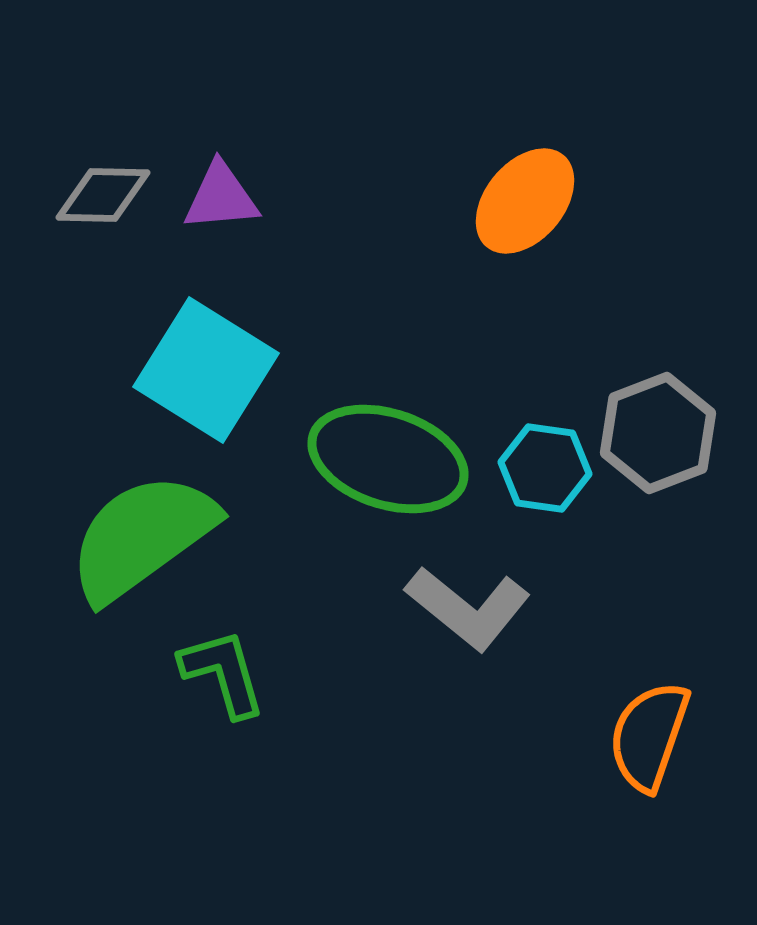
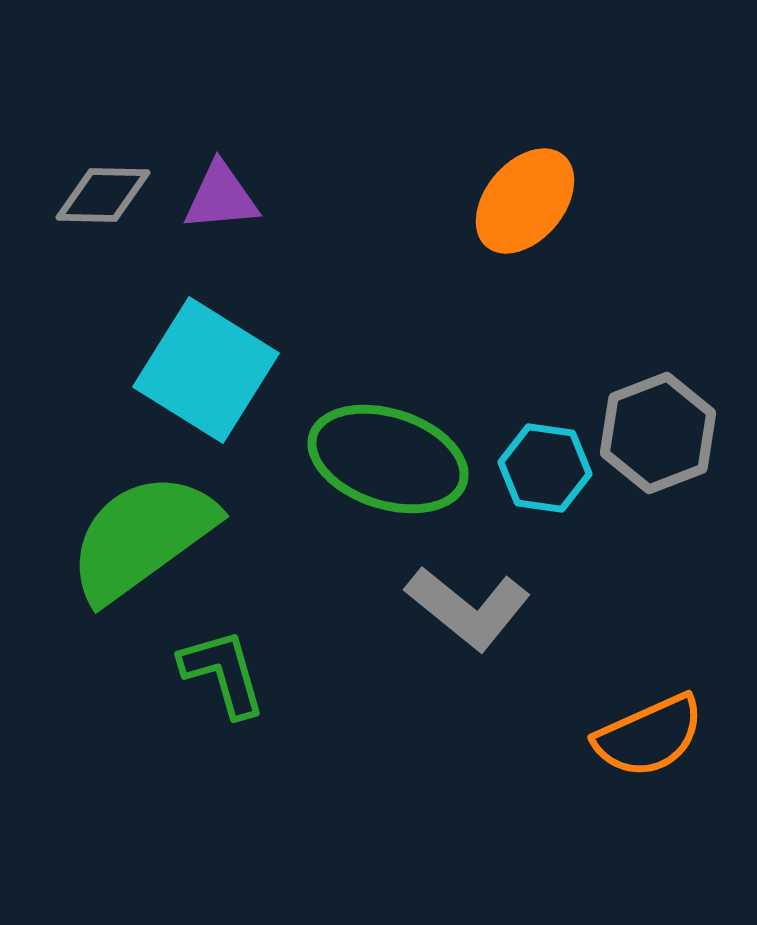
orange semicircle: rotated 133 degrees counterclockwise
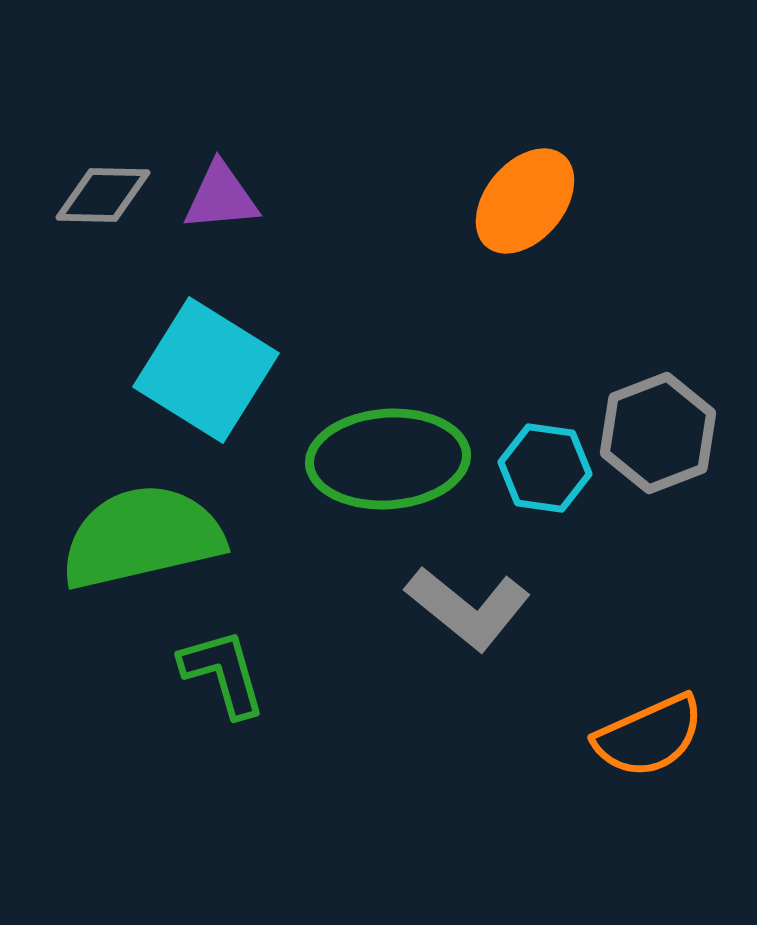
green ellipse: rotated 22 degrees counterclockwise
green semicircle: rotated 23 degrees clockwise
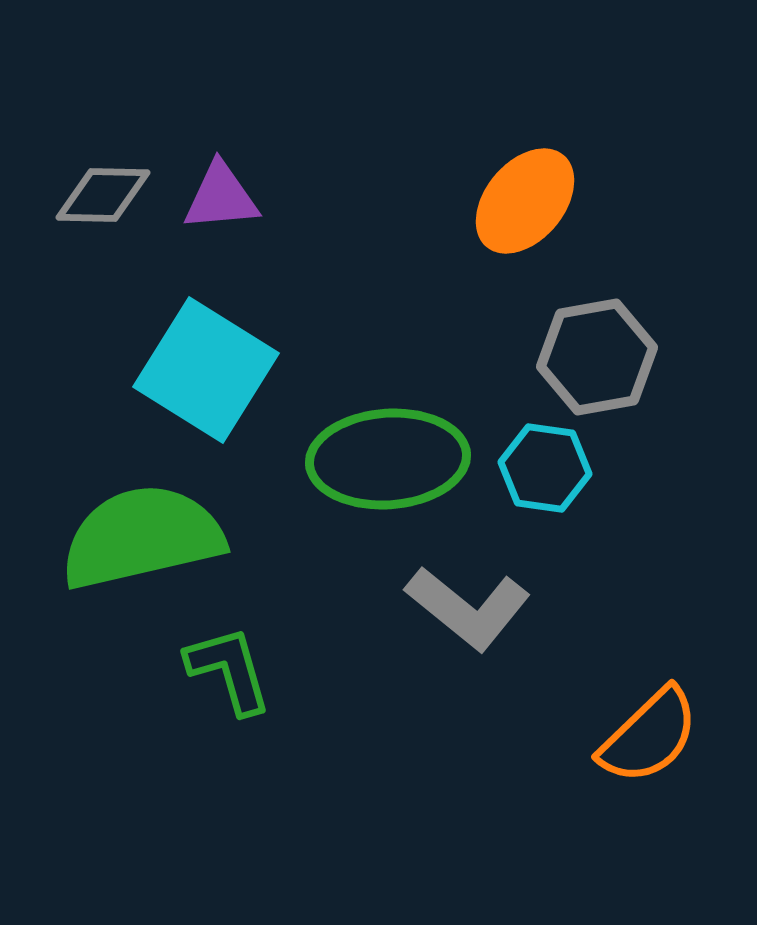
gray hexagon: moved 61 px left, 76 px up; rotated 11 degrees clockwise
green L-shape: moved 6 px right, 3 px up
orange semicircle: rotated 20 degrees counterclockwise
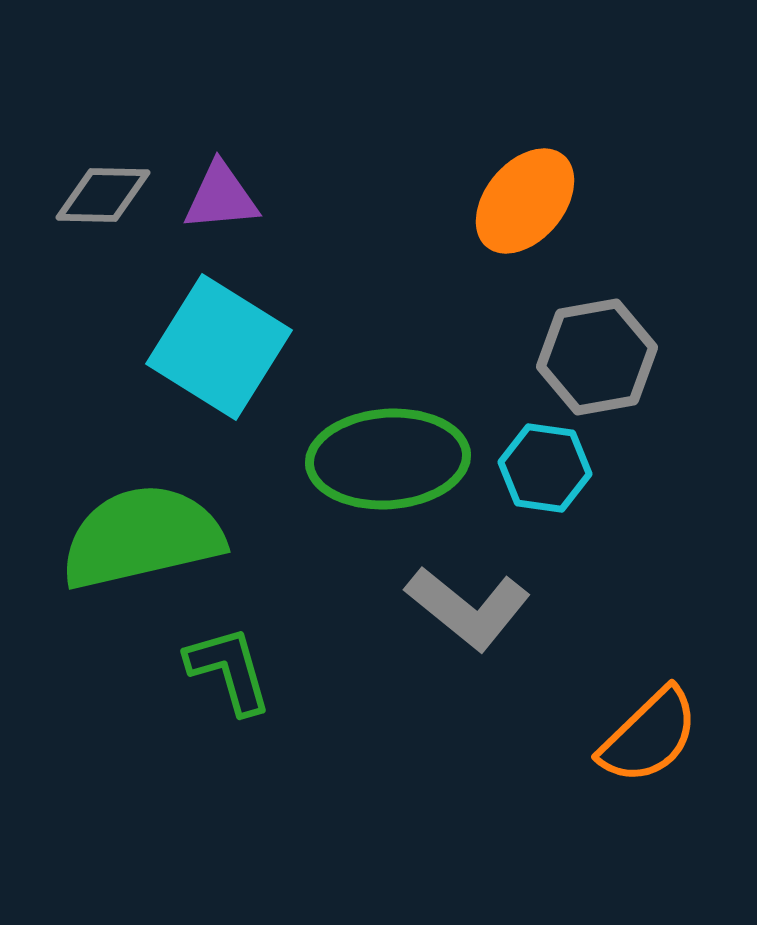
cyan square: moved 13 px right, 23 px up
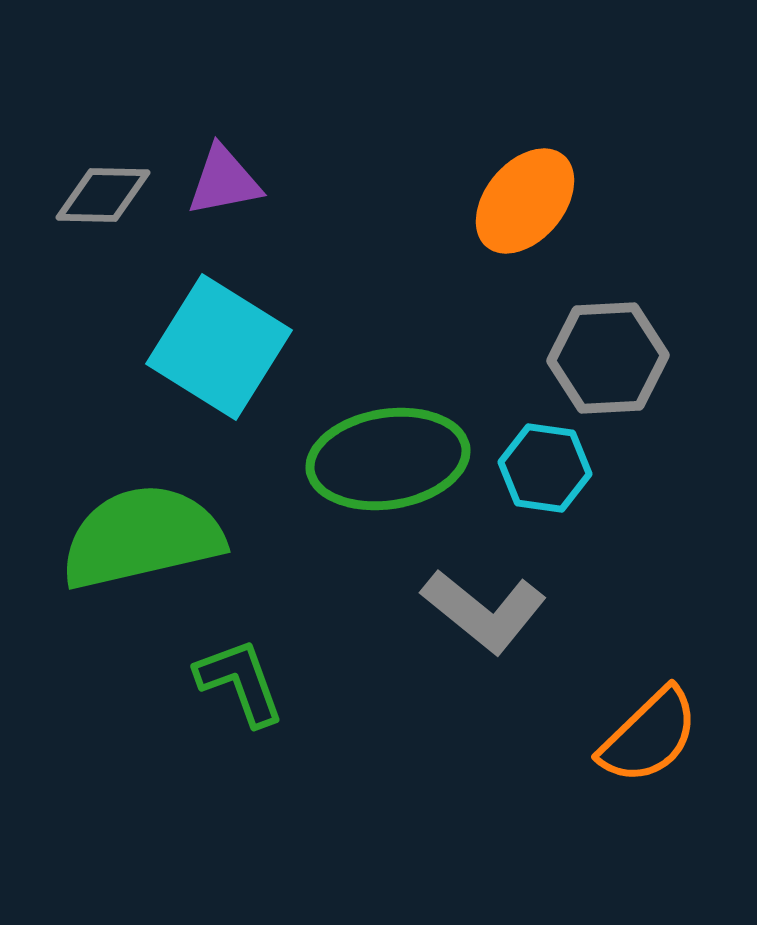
purple triangle: moved 3 px right, 16 px up; rotated 6 degrees counterclockwise
gray hexagon: moved 11 px right, 1 px down; rotated 7 degrees clockwise
green ellipse: rotated 5 degrees counterclockwise
gray L-shape: moved 16 px right, 3 px down
green L-shape: moved 11 px right, 12 px down; rotated 4 degrees counterclockwise
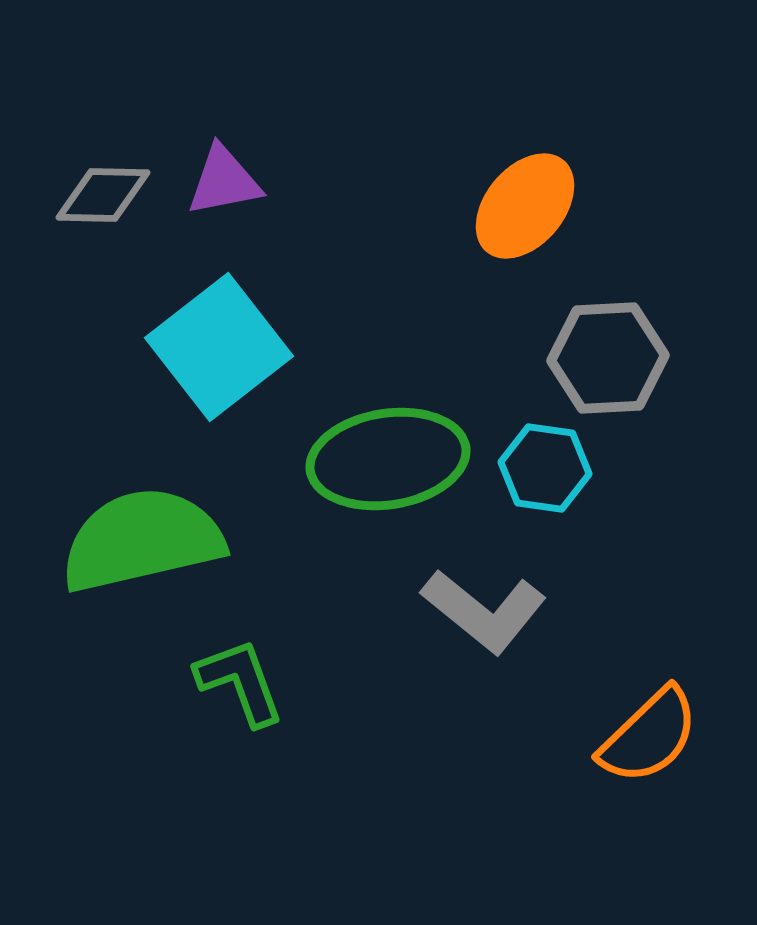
orange ellipse: moved 5 px down
cyan square: rotated 20 degrees clockwise
green semicircle: moved 3 px down
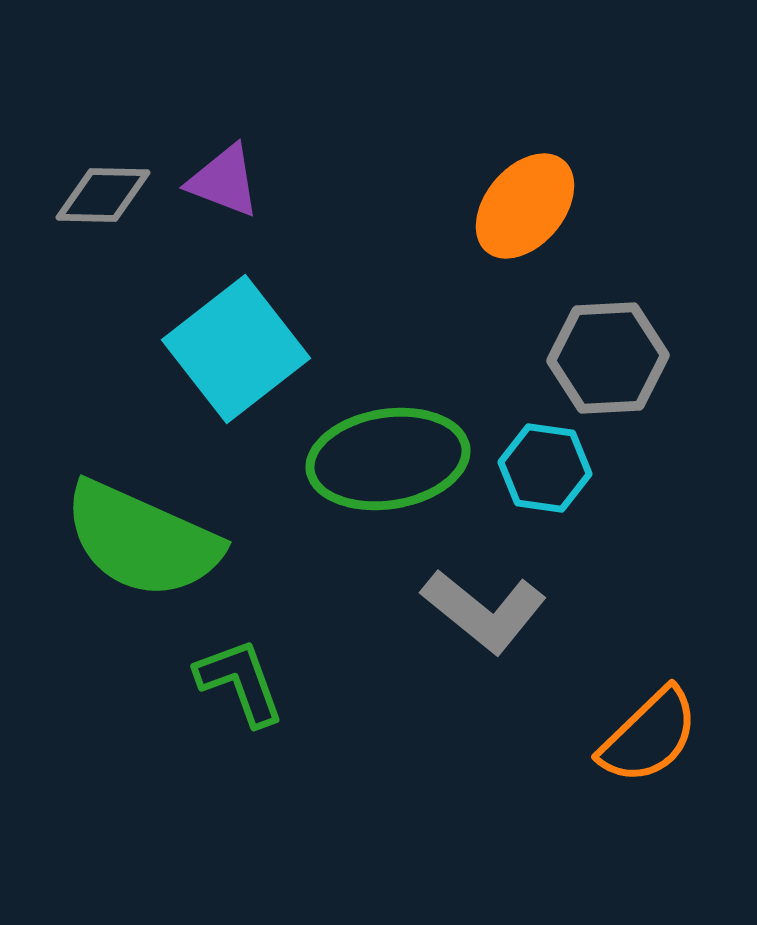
purple triangle: rotated 32 degrees clockwise
cyan square: moved 17 px right, 2 px down
green semicircle: rotated 143 degrees counterclockwise
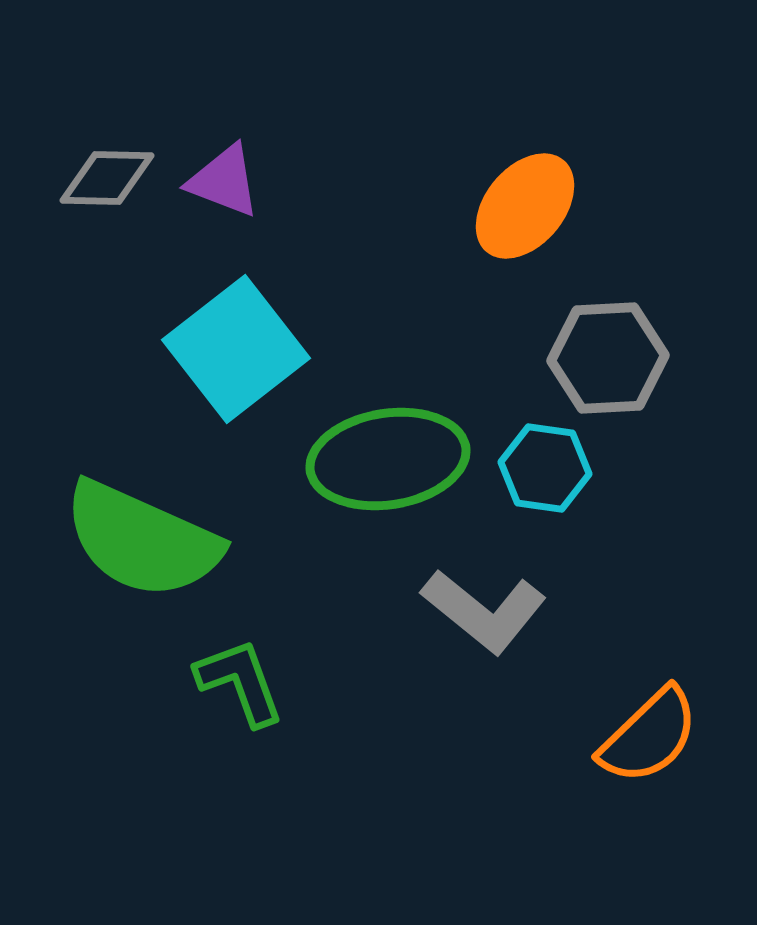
gray diamond: moved 4 px right, 17 px up
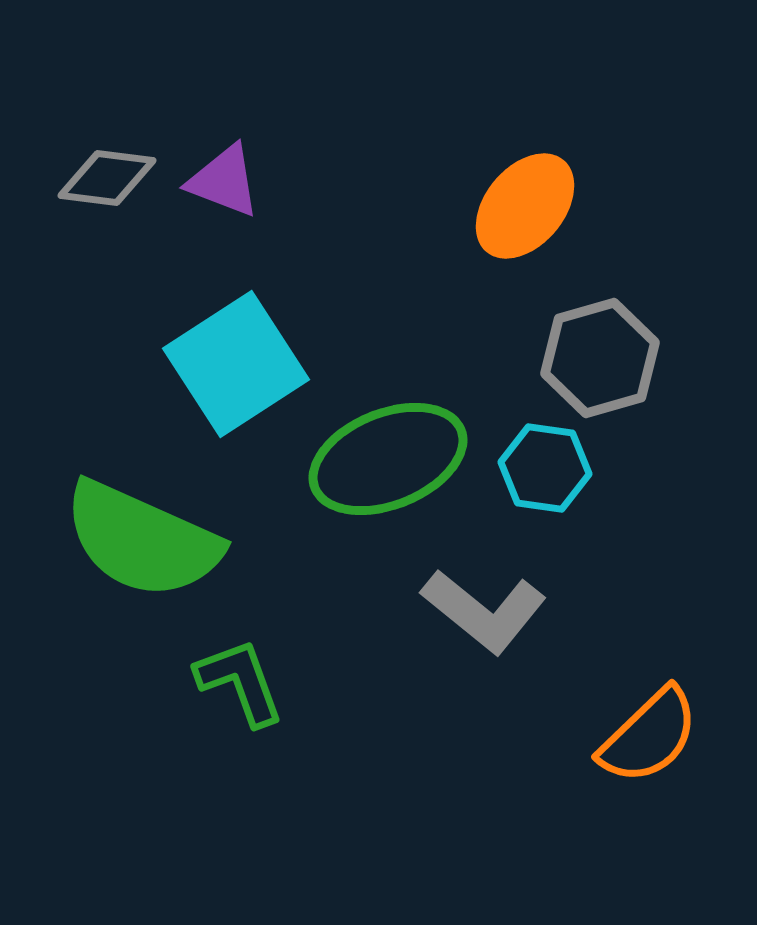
gray diamond: rotated 6 degrees clockwise
cyan square: moved 15 px down; rotated 5 degrees clockwise
gray hexagon: moved 8 px left; rotated 13 degrees counterclockwise
green ellipse: rotated 13 degrees counterclockwise
